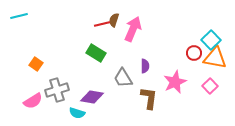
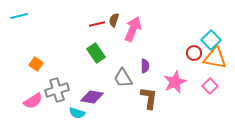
red line: moved 5 px left
green rectangle: rotated 24 degrees clockwise
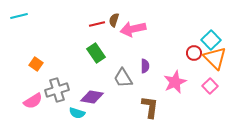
pink arrow: rotated 125 degrees counterclockwise
orange triangle: rotated 35 degrees clockwise
brown L-shape: moved 1 px right, 9 px down
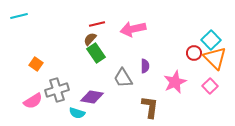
brown semicircle: moved 24 px left, 19 px down; rotated 24 degrees clockwise
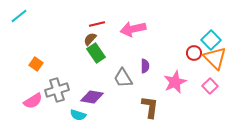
cyan line: rotated 24 degrees counterclockwise
cyan semicircle: moved 1 px right, 2 px down
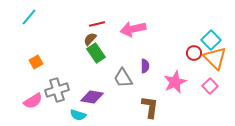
cyan line: moved 10 px right, 1 px down; rotated 12 degrees counterclockwise
orange square: moved 2 px up; rotated 24 degrees clockwise
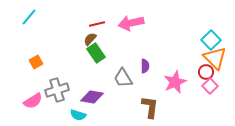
pink arrow: moved 2 px left, 6 px up
red circle: moved 12 px right, 19 px down
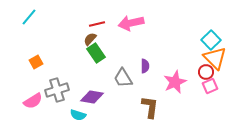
pink square: rotated 21 degrees clockwise
